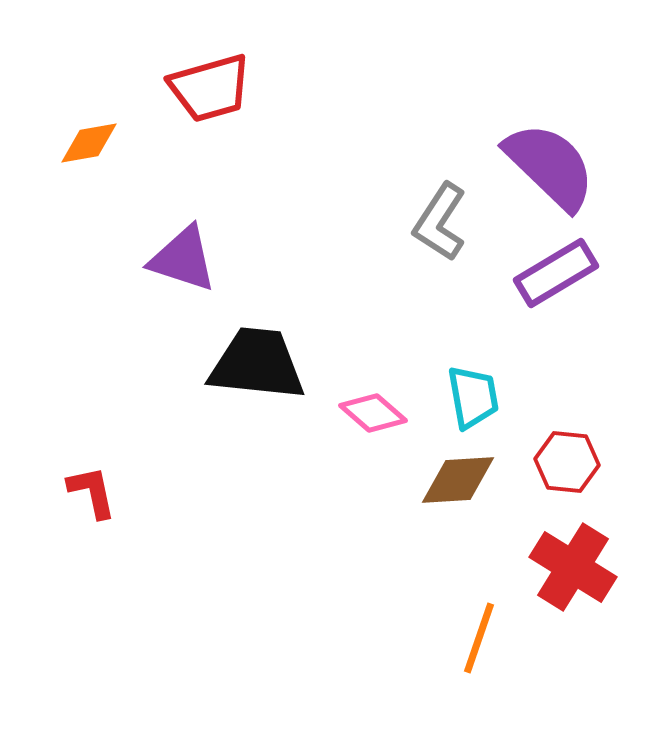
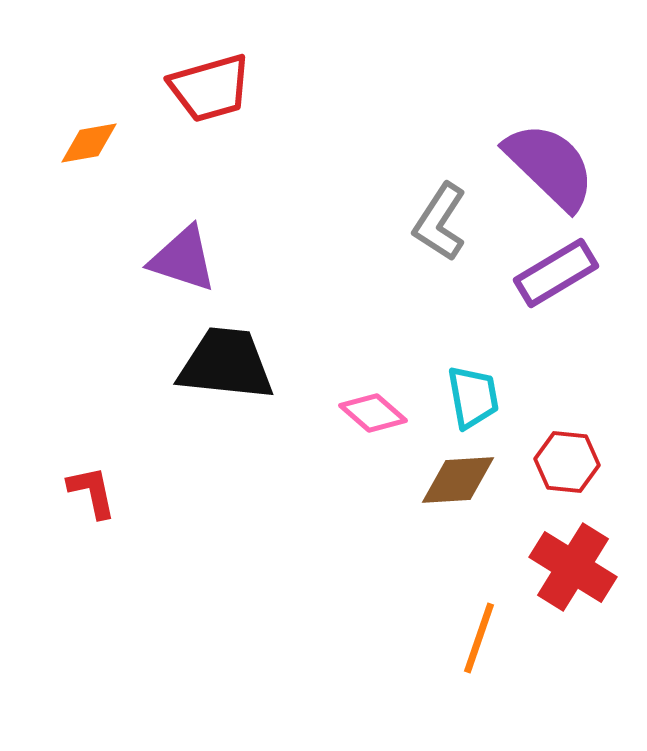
black trapezoid: moved 31 px left
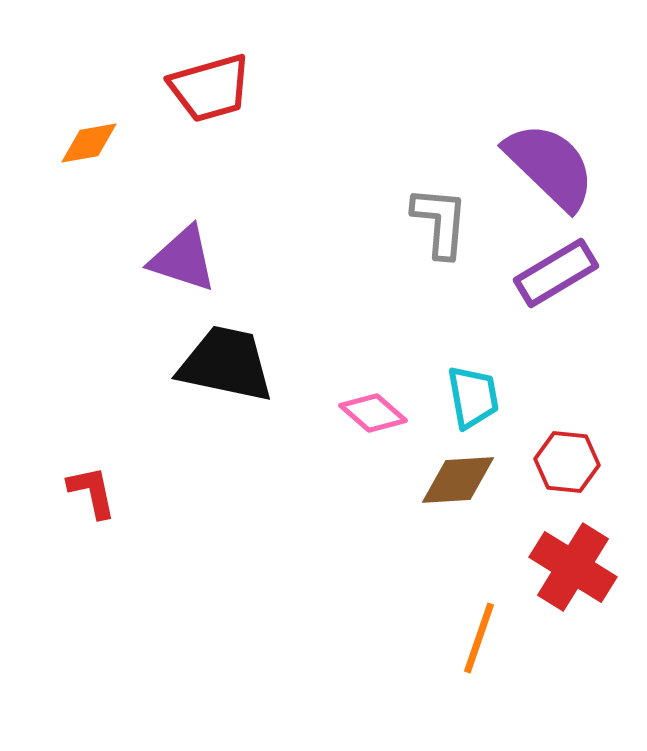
gray L-shape: rotated 152 degrees clockwise
black trapezoid: rotated 6 degrees clockwise
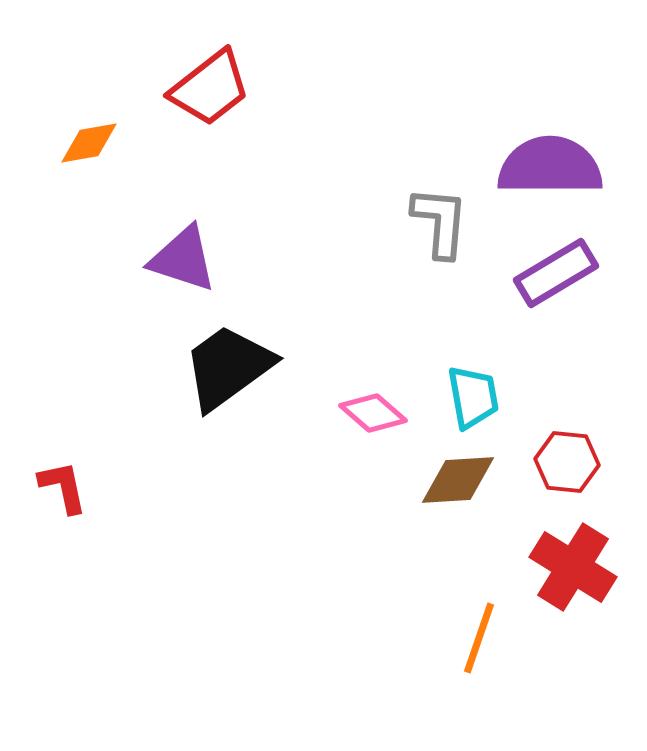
red trapezoid: rotated 22 degrees counterclockwise
purple semicircle: rotated 44 degrees counterclockwise
black trapezoid: moved 2 px right, 3 px down; rotated 48 degrees counterclockwise
red L-shape: moved 29 px left, 5 px up
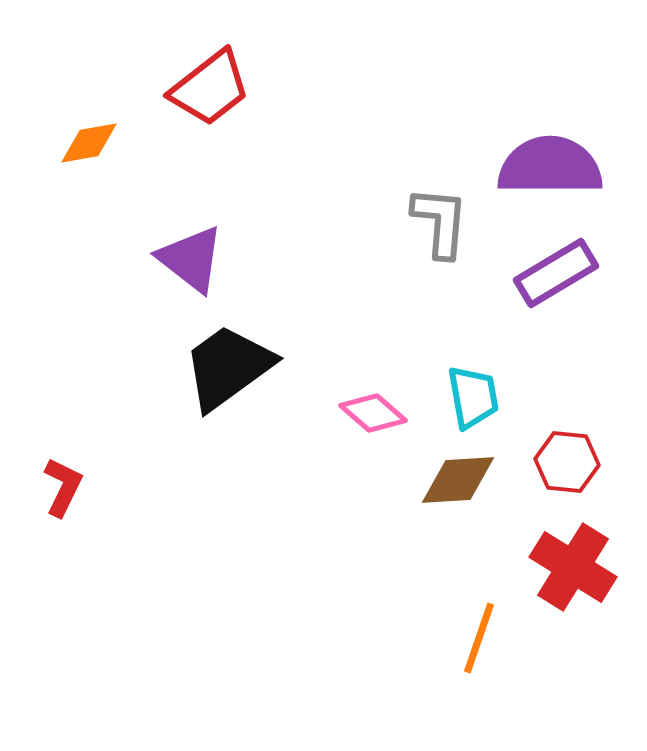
purple triangle: moved 8 px right; rotated 20 degrees clockwise
red L-shape: rotated 38 degrees clockwise
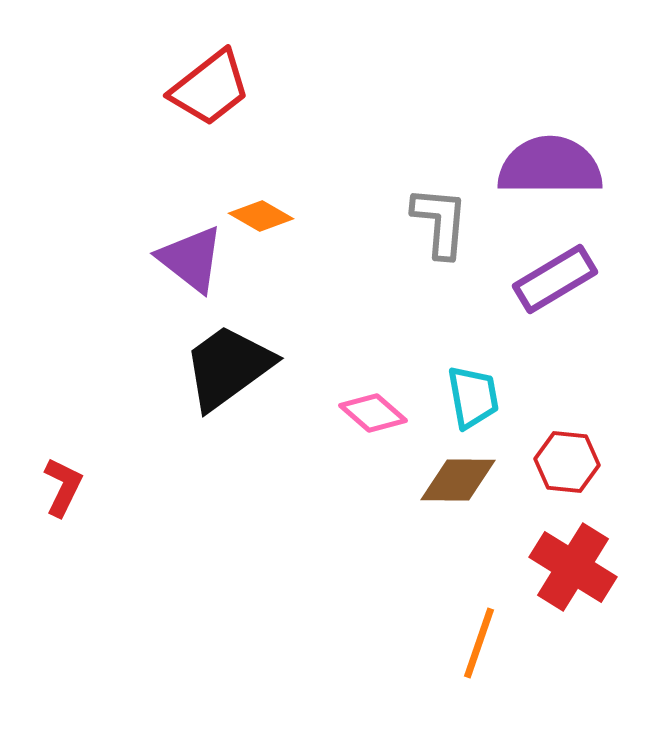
orange diamond: moved 172 px right, 73 px down; rotated 40 degrees clockwise
purple rectangle: moved 1 px left, 6 px down
brown diamond: rotated 4 degrees clockwise
orange line: moved 5 px down
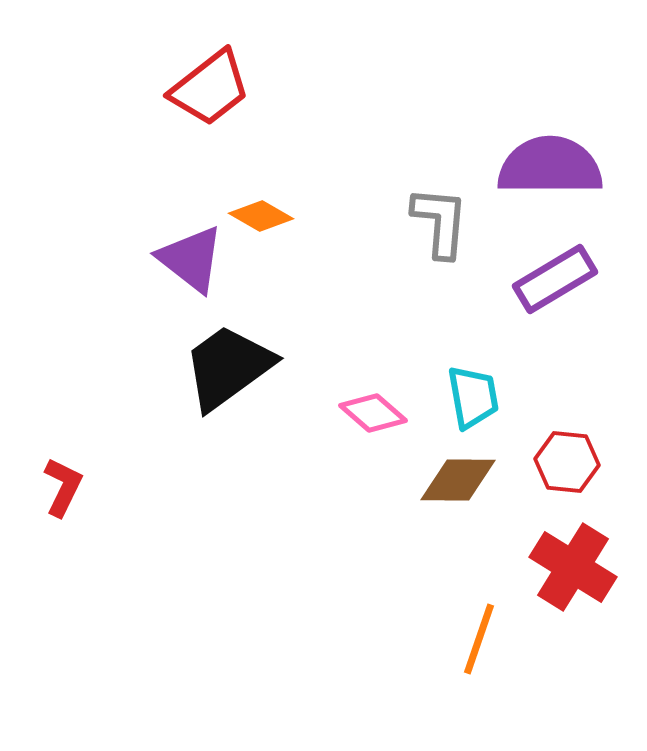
orange line: moved 4 px up
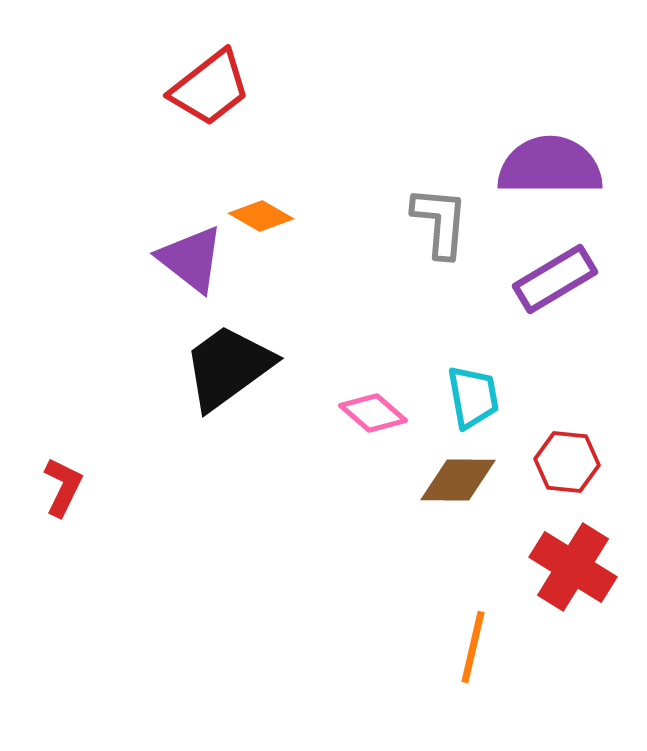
orange line: moved 6 px left, 8 px down; rotated 6 degrees counterclockwise
